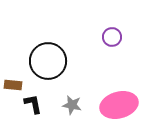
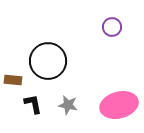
purple circle: moved 10 px up
brown rectangle: moved 5 px up
gray star: moved 4 px left
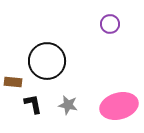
purple circle: moved 2 px left, 3 px up
black circle: moved 1 px left
brown rectangle: moved 2 px down
pink ellipse: moved 1 px down
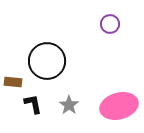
gray star: moved 1 px right; rotated 24 degrees clockwise
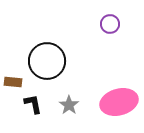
pink ellipse: moved 4 px up
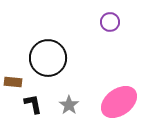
purple circle: moved 2 px up
black circle: moved 1 px right, 3 px up
pink ellipse: rotated 21 degrees counterclockwise
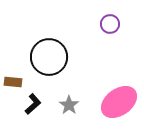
purple circle: moved 2 px down
black circle: moved 1 px right, 1 px up
black L-shape: rotated 60 degrees clockwise
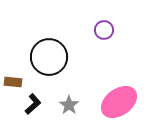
purple circle: moved 6 px left, 6 px down
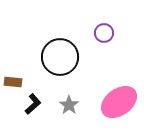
purple circle: moved 3 px down
black circle: moved 11 px right
